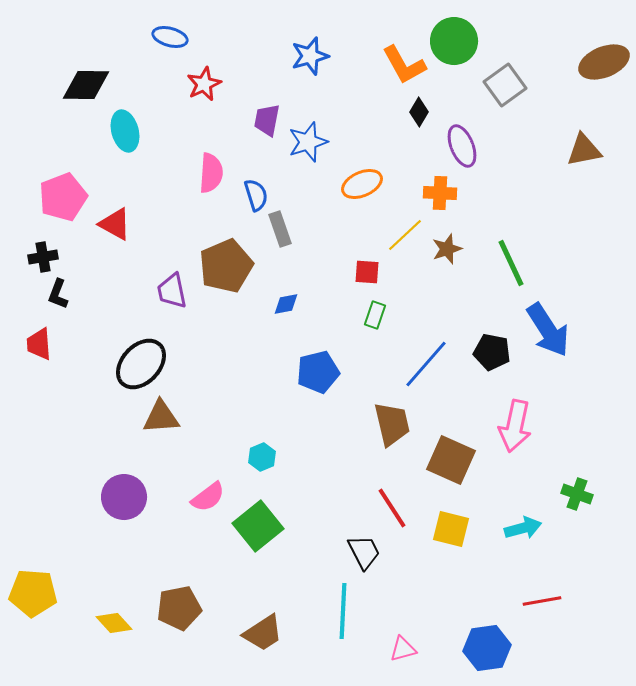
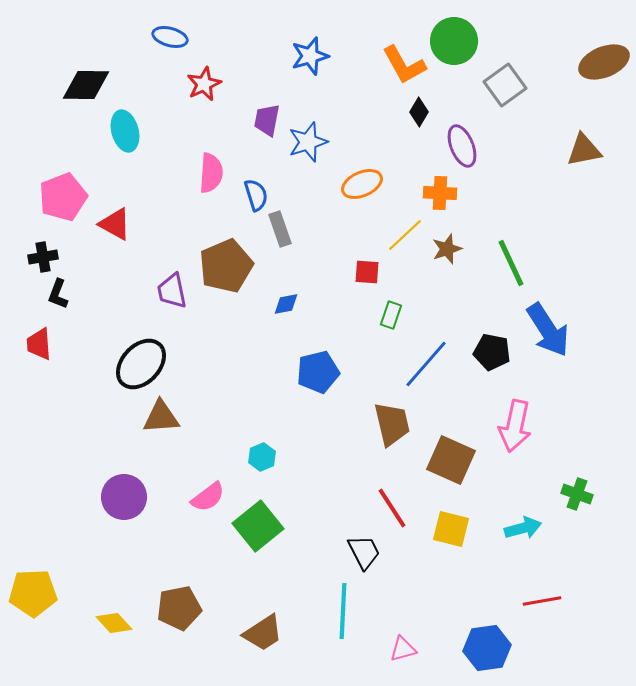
green rectangle at (375, 315): moved 16 px right
yellow pentagon at (33, 593): rotated 6 degrees counterclockwise
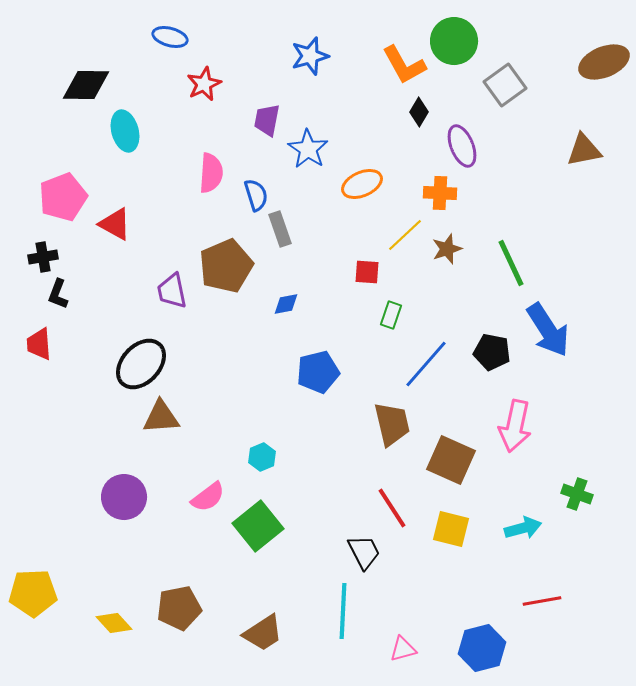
blue star at (308, 142): moved 7 px down; rotated 21 degrees counterclockwise
blue hexagon at (487, 648): moved 5 px left; rotated 6 degrees counterclockwise
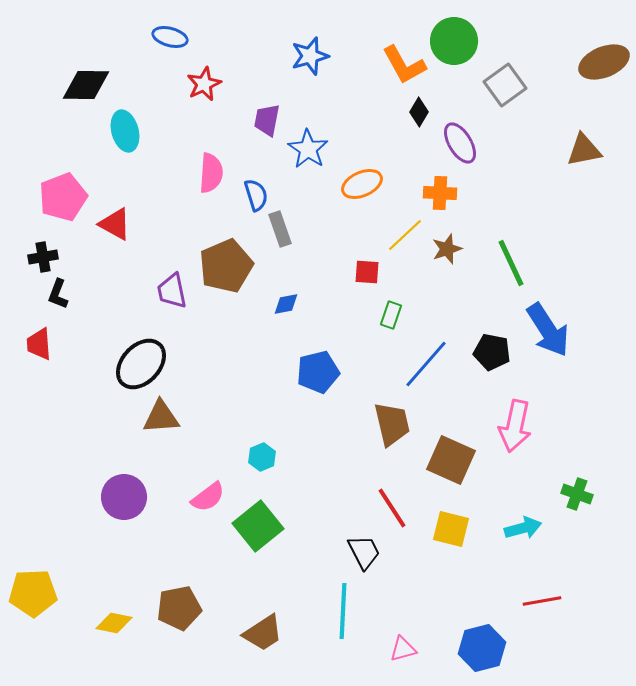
purple ellipse at (462, 146): moved 2 px left, 3 px up; rotated 9 degrees counterclockwise
yellow diamond at (114, 623): rotated 36 degrees counterclockwise
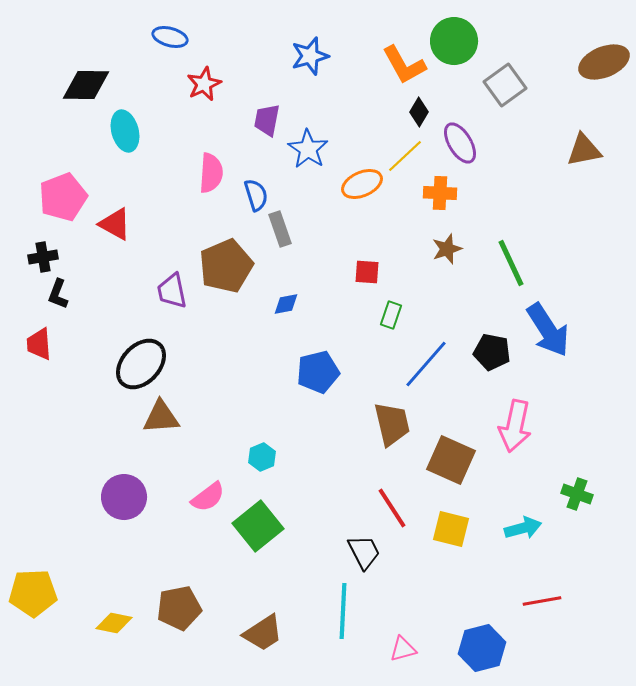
yellow line at (405, 235): moved 79 px up
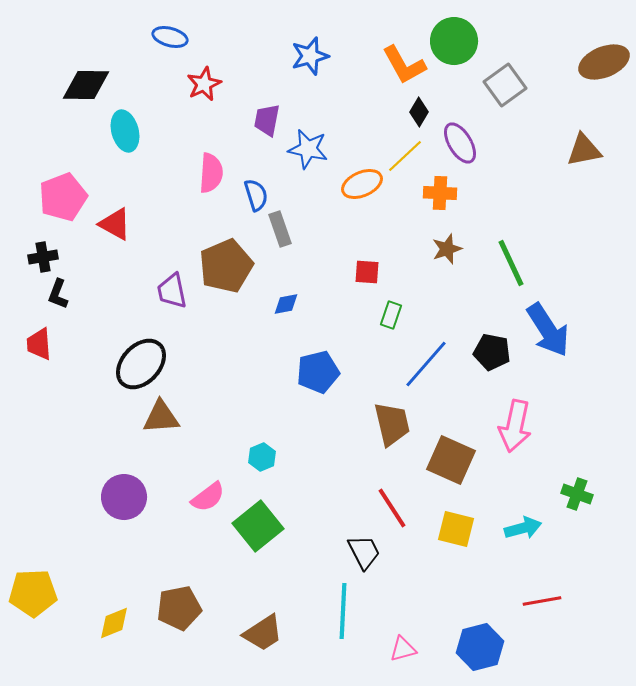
blue star at (308, 149): rotated 21 degrees counterclockwise
yellow square at (451, 529): moved 5 px right
yellow diamond at (114, 623): rotated 33 degrees counterclockwise
blue hexagon at (482, 648): moved 2 px left, 1 px up
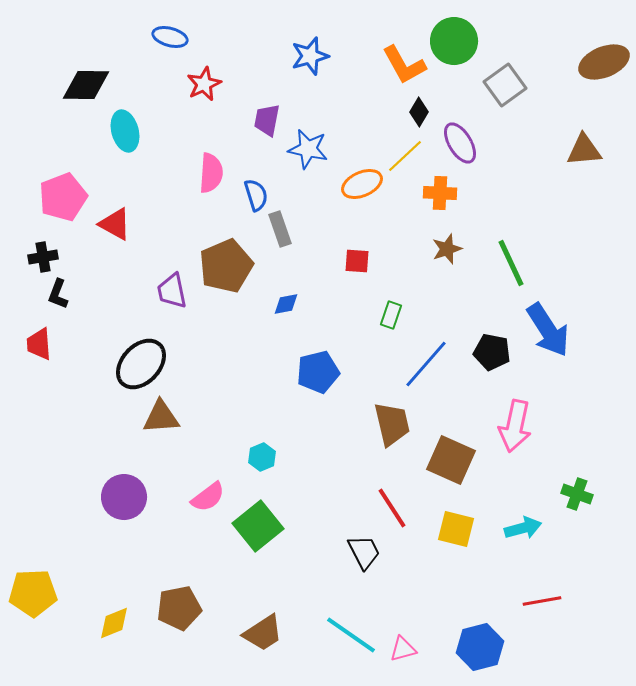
brown triangle at (584, 150): rotated 6 degrees clockwise
red square at (367, 272): moved 10 px left, 11 px up
cyan line at (343, 611): moved 8 px right, 24 px down; rotated 58 degrees counterclockwise
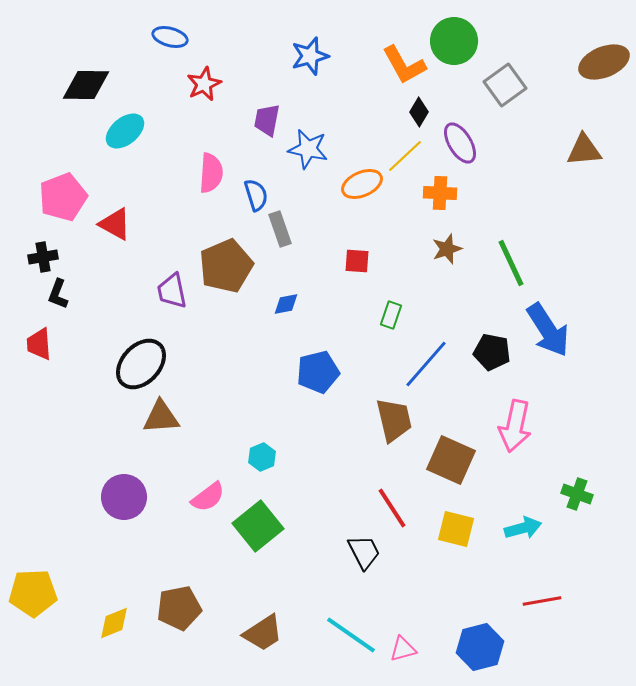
cyan ellipse at (125, 131): rotated 66 degrees clockwise
brown trapezoid at (392, 424): moved 2 px right, 4 px up
